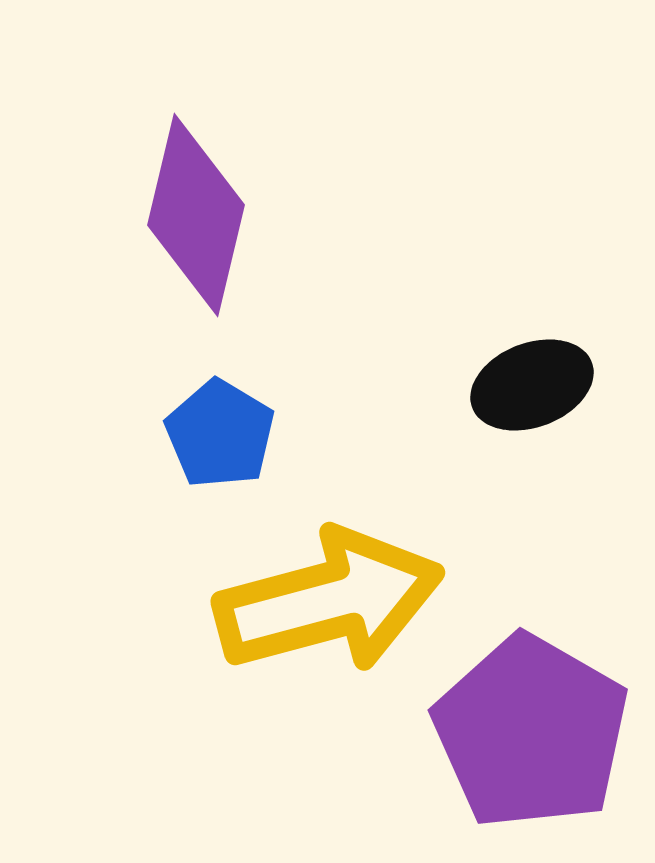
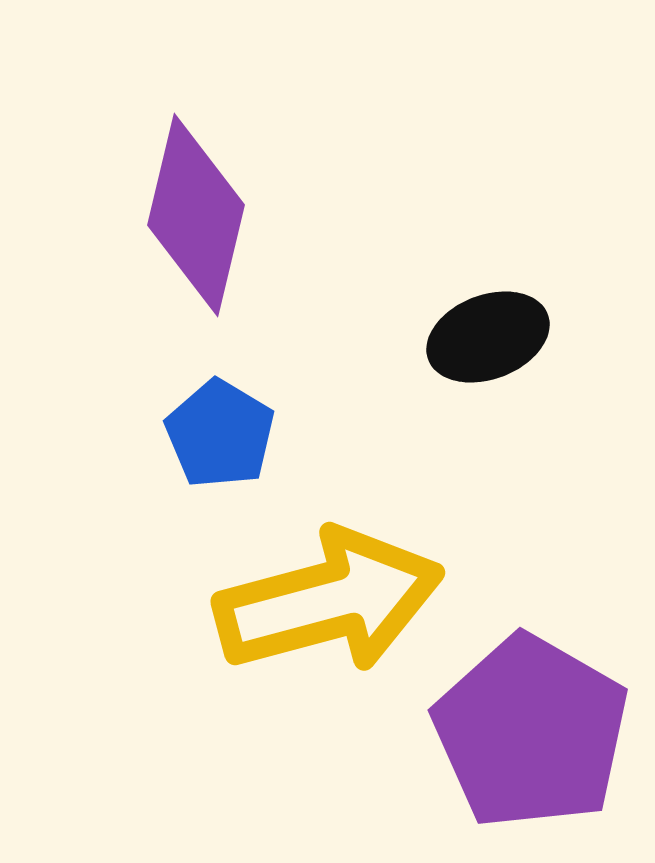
black ellipse: moved 44 px left, 48 px up
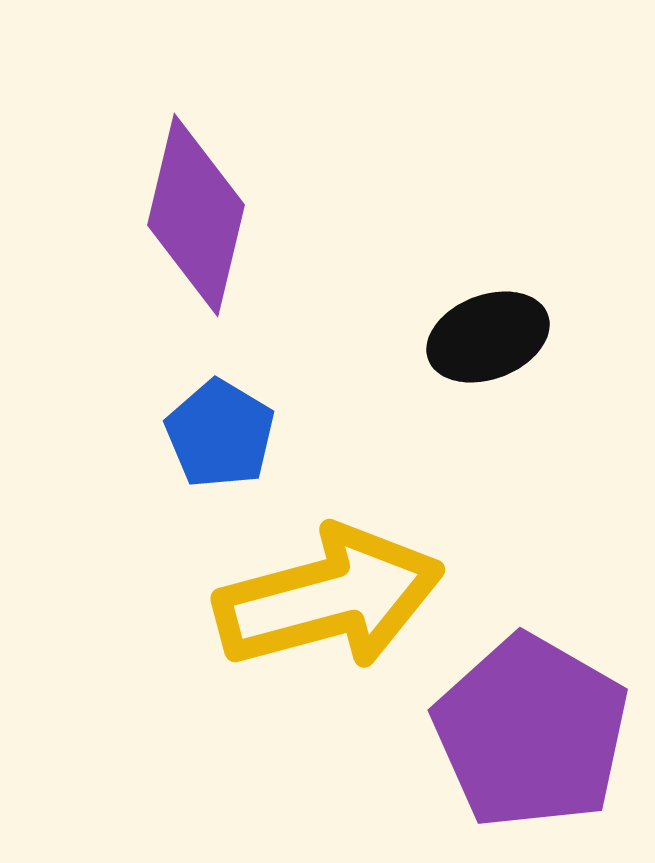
yellow arrow: moved 3 px up
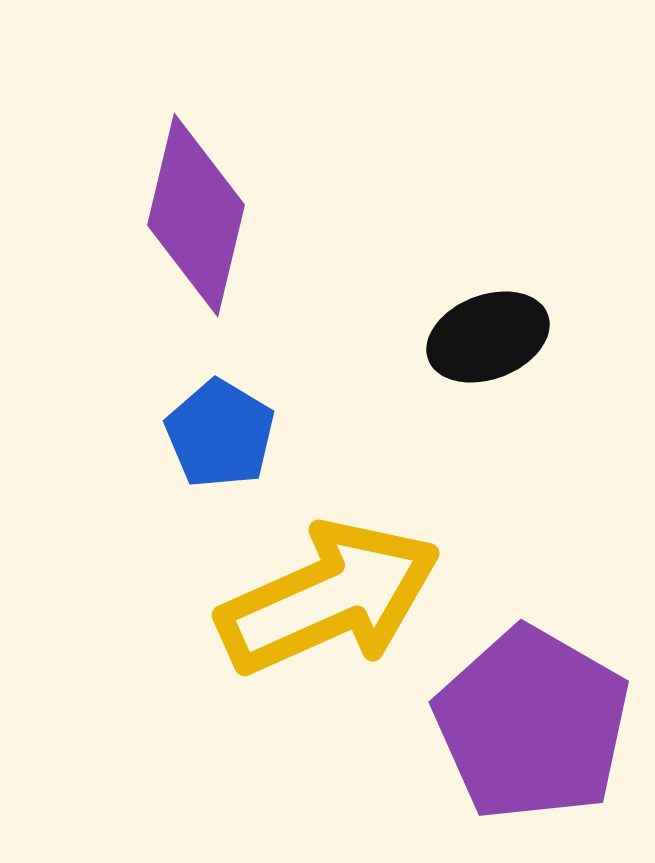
yellow arrow: rotated 9 degrees counterclockwise
purple pentagon: moved 1 px right, 8 px up
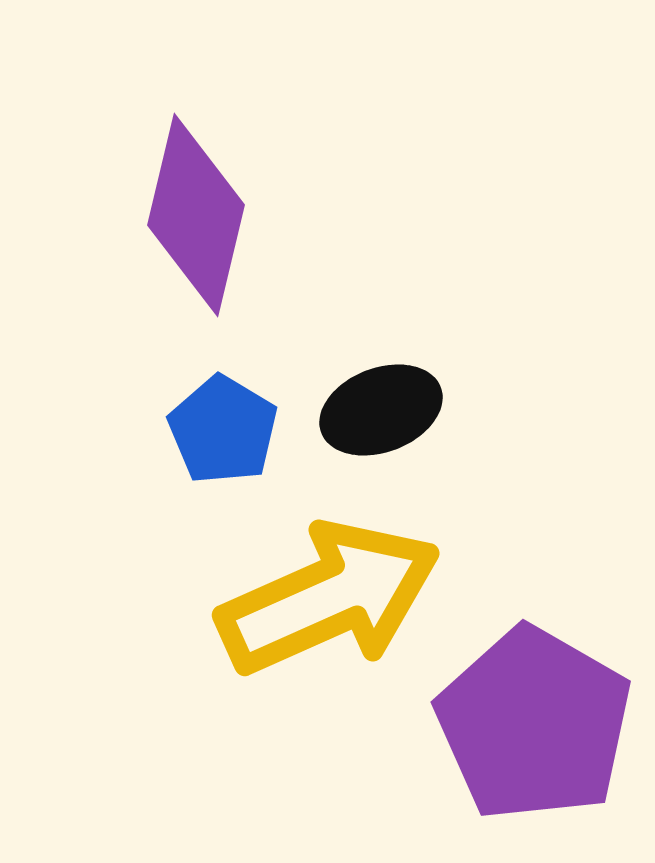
black ellipse: moved 107 px left, 73 px down
blue pentagon: moved 3 px right, 4 px up
purple pentagon: moved 2 px right
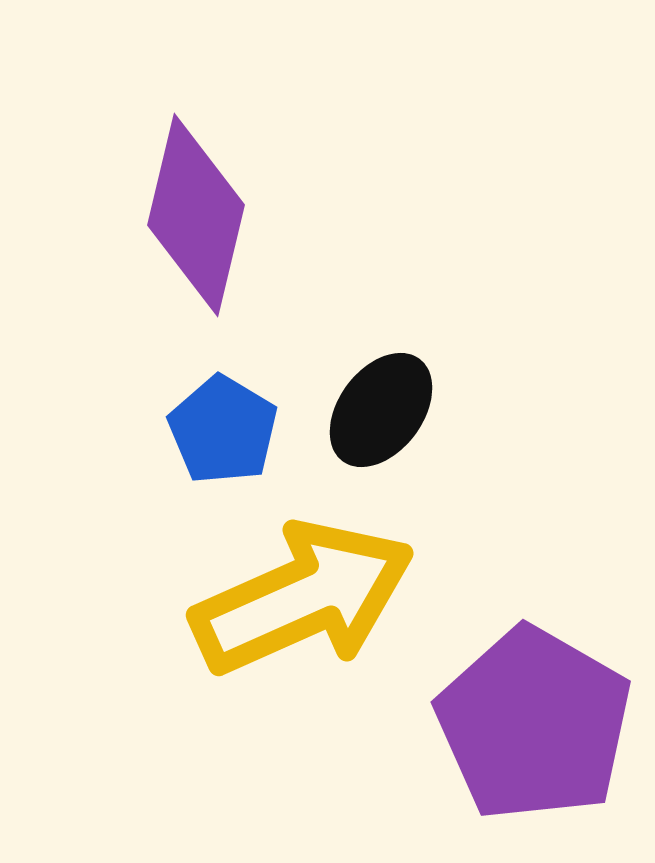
black ellipse: rotated 32 degrees counterclockwise
yellow arrow: moved 26 px left
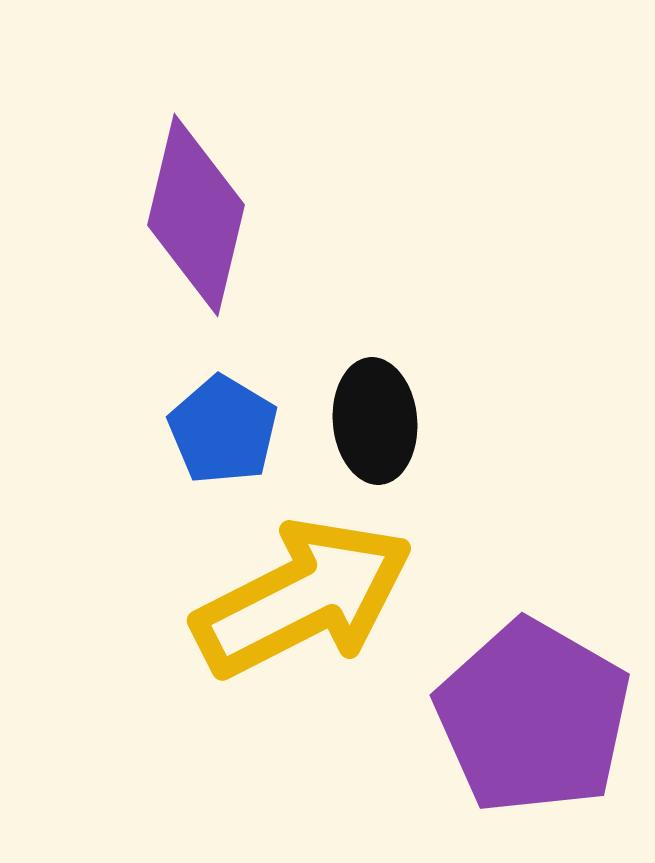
black ellipse: moved 6 px left, 11 px down; rotated 42 degrees counterclockwise
yellow arrow: rotated 3 degrees counterclockwise
purple pentagon: moved 1 px left, 7 px up
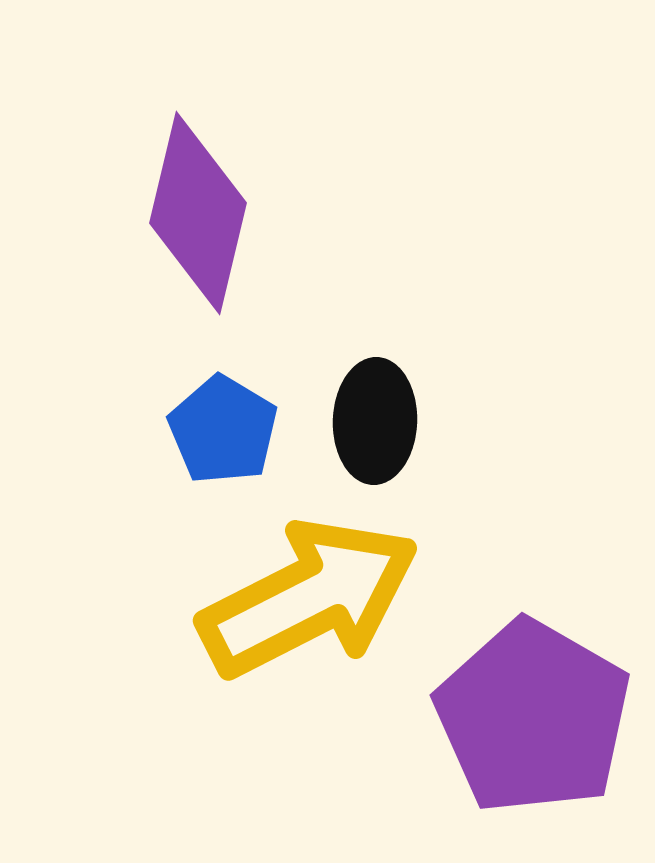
purple diamond: moved 2 px right, 2 px up
black ellipse: rotated 7 degrees clockwise
yellow arrow: moved 6 px right
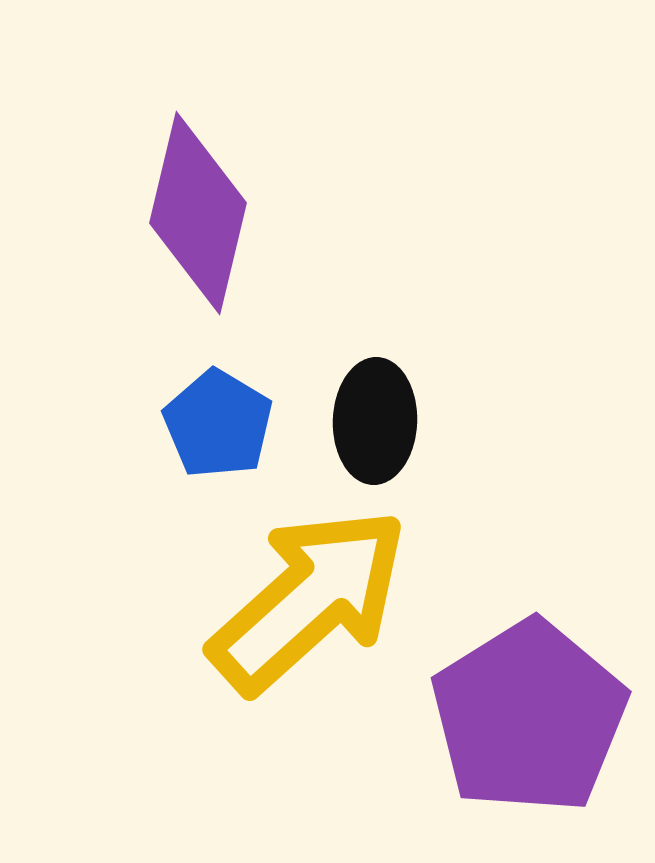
blue pentagon: moved 5 px left, 6 px up
yellow arrow: moved 2 px down; rotated 15 degrees counterclockwise
purple pentagon: moved 4 px left; rotated 10 degrees clockwise
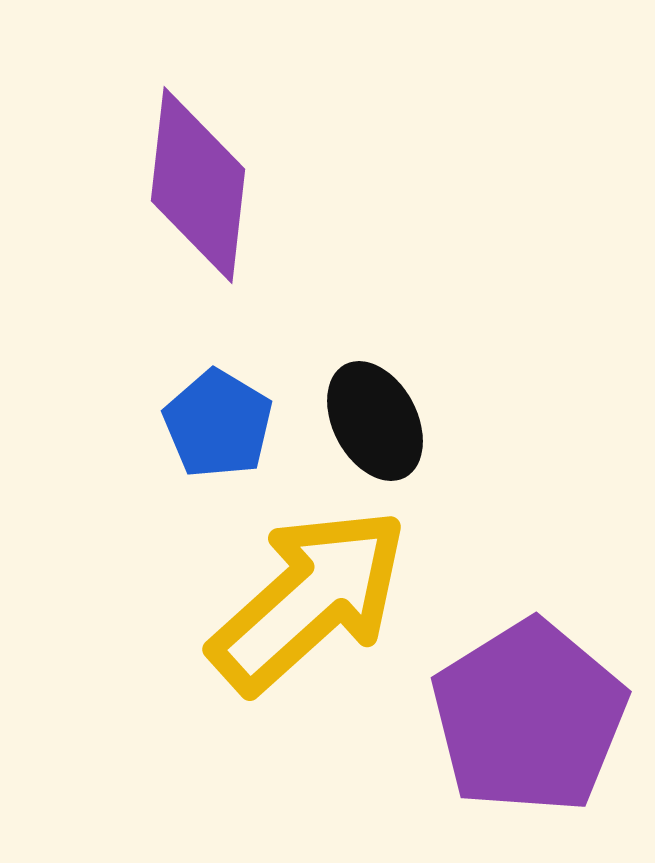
purple diamond: moved 28 px up; rotated 7 degrees counterclockwise
black ellipse: rotated 30 degrees counterclockwise
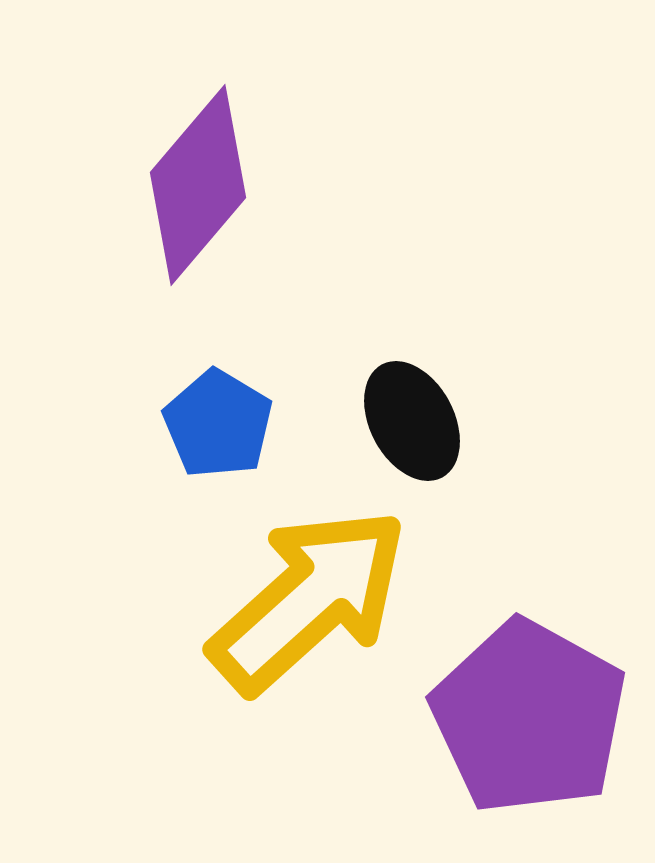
purple diamond: rotated 34 degrees clockwise
black ellipse: moved 37 px right
purple pentagon: rotated 11 degrees counterclockwise
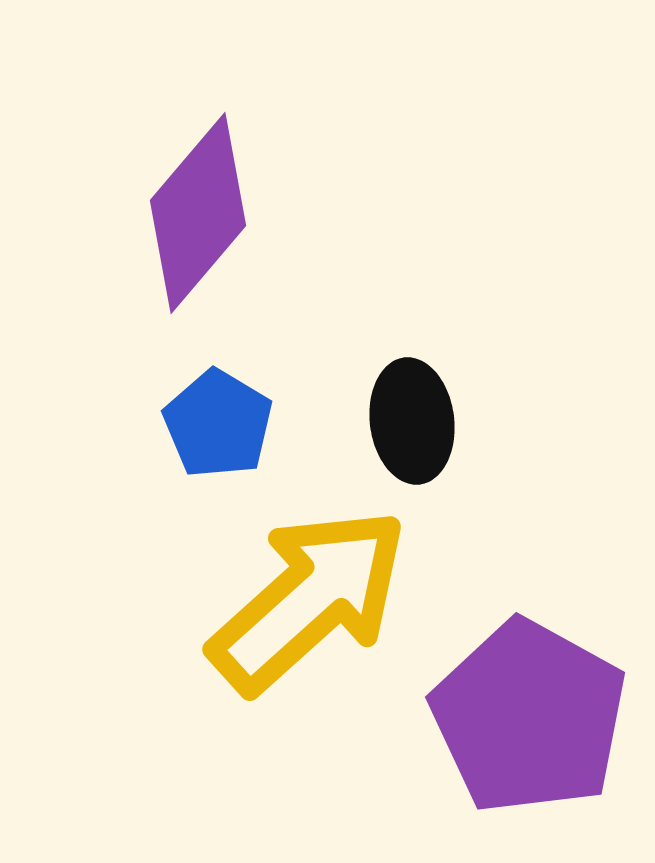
purple diamond: moved 28 px down
black ellipse: rotated 21 degrees clockwise
